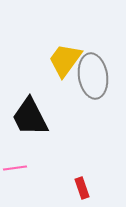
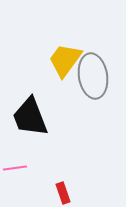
black trapezoid: rotated 6 degrees clockwise
red rectangle: moved 19 px left, 5 px down
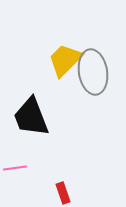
yellow trapezoid: rotated 9 degrees clockwise
gray ellipse: moved 4 px up
black trapezoid: moved 1 px right
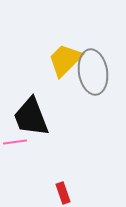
pink line: moved 26 px up
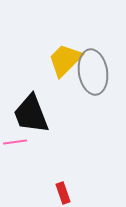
black trapezoid: moved 3 px up
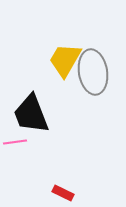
yellow trapezoid: rotated 15 degrees counterclockwise
red rectangle: rotated 45 degrees counterclockwise
